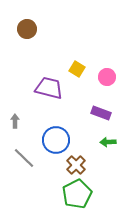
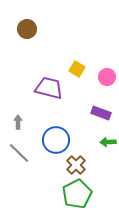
gray arrow: moved 3 px right, 1 px down
gray line: moved 5 px left, 5 px up
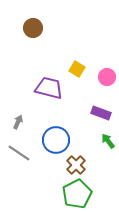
brown circle: moved 6 px right, 1 px up
gray arrow: rotated 24 degrees clockwise
green arrow: moved 1 px up; rotated 56 degrees clockwise
gray line: rotated 10 degrees counterclockwise
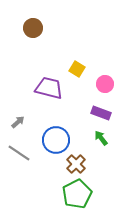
pink circle: moved 2 px left, 7 px down
gray arrow: rotated 24 degrees clockwise
green arrow: moved 7 px left, 3 px up
brown cross: moved 1 px up
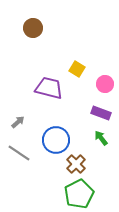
green pentagon: moved 2 px right
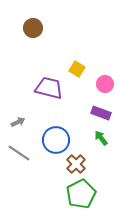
gray arrow: rotated 16 degrees clockwise
green pentagon: moved 2 px right
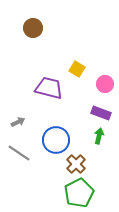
green arrow: moved 2 px left, 2 px up; rotated 49 degrees clockwise
green pentagon: moved 2 px left, 1 px up
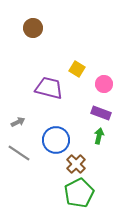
pink circle: moved 1 px left
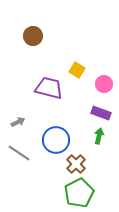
brown circle: moved 8 px down
yellow square: moved 1 px down
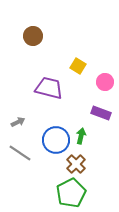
yellow square: moved 1 px right, 4 px up
pink circle: moved 1 px right, 2 px up
green arrow: moved 18 px left
gray line: moved 1 px right
green pentagon: moved 8 px left
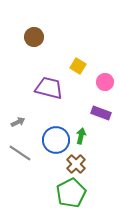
brown circle: moved 1 px right, 1 px down
